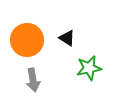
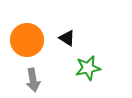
green star: moved 1 px left
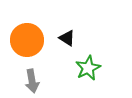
green star: rotated 15 degrees counterclockwise
gray arrow: moved 1 px left, 1 px down
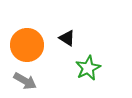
orange circle: moved 5 px down
gray arrow: moved 7 px left; rotated 50 degrees counterclockwise
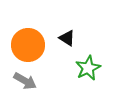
orange circle: moved 1 px right
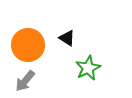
gray arrow: rotated 100 degrees clockwise
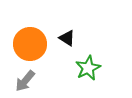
orange circle: moved 2 px right, 1 px up
